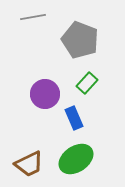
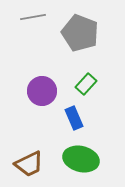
gray pentagon: moved 7 px up
green rectangle: moved 1 px left, 1 px down
purple circle: moved 3 px left, 3 px up
green ellipse: moved 5 px right; rotated 48 degrees clockwise
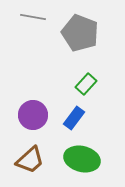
gray line: rotated 20 degrees clockwise
purple circle: moved 9 px left, 24 px down
blue rectangle: rotated 60 degrees clockwise
green ellipse: moved 1 px right
brown trapezoid: moved 1 px right, 4 px up; rotated 16 degrees counterclockwise
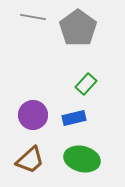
gray pentagon: moved 2 px left, 5 px up; rotated 15 degrees clockwise
blue rectangle: rotated 40 degrees clockwise
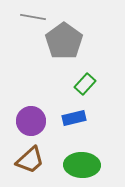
gray pentagon: moved 14 px left, 13 px down
green rectangle: moved 1 px left
purple circle: moved 2 px left, 6 px down
green ellipse: moved 6 px down; rotated 12 degrees counterclockwise
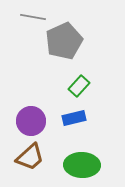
gray pentagon: rotated 12 degrees clockwise
green rectangle: moved 6 px left, 2 px down
brown trapezoid: moved 3 px up
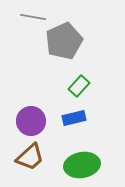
green ellipse: rotated 12 degrees counterclockwise
